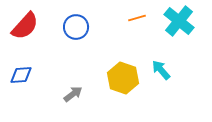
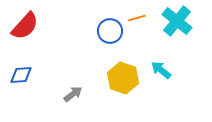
cyan cross: moved 2 px left
blue circle: moved 34 px right, 4 px down
cyan arrow: rotated 10 degrees counterclockwise
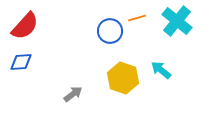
blue diamond: moved 13 px up
